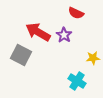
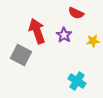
red arrow: moved 1 px left, 1 px up; rotated 40 degrees clockwise
yellow star: moved 17 px up
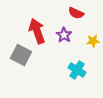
cyan cross: moved 11 px up
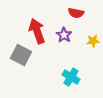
red semicircle: rotated 14 degrees counterclockwise
cyan cross: moved 6 px left, 7 px down
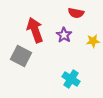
red arrow: moved 2 px left, 1 px up
gray square: moved 1 px down
cyan cross: moved 2 px down
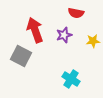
purple star: rotated 21 degrees clockwise
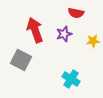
purple star: moved 1 px up
gray square: moved 4 px down
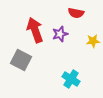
purple star: moved 4 px left
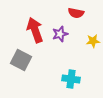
cyan cross: rotated 24 degrees counterclockwise
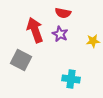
red semicircle: moved 13 px left
purple star: rotated 28 degrees counterclockwise
